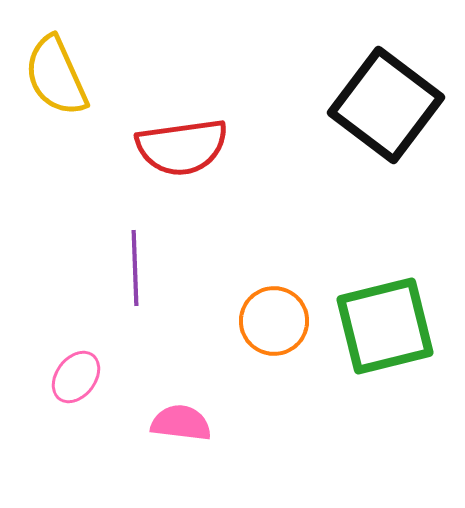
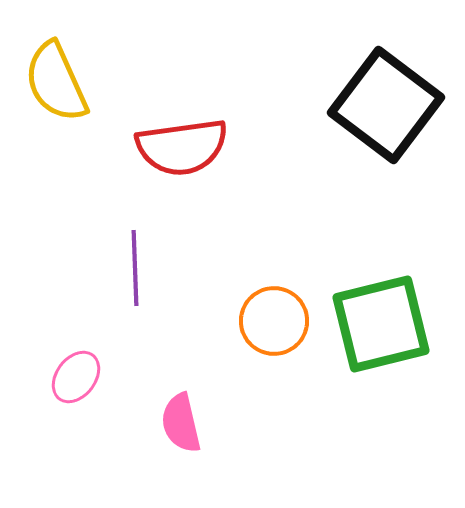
yellow semicircle: moved 6 px down
green square: moved 4 px left, 2 px up
pink semicircle: rotated 110 degrees counterclockwise
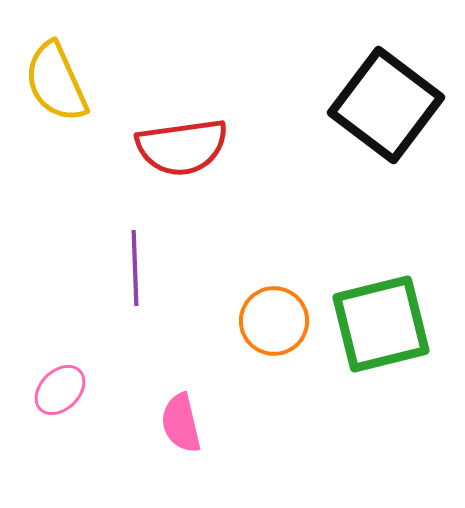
pink ellipse: moved 16 px left, 13 px down; rotated 8 degrees clockwise
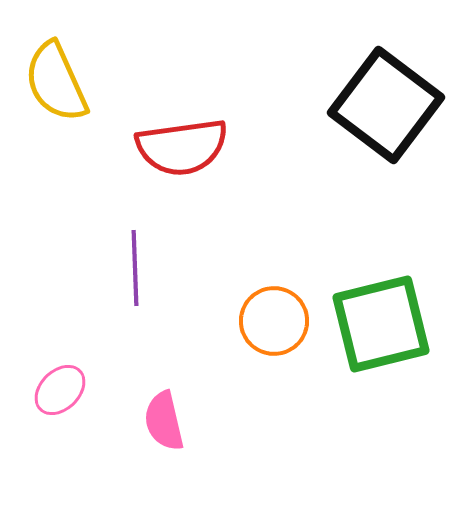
pink semicircle: moved 17 px left, 2 px up
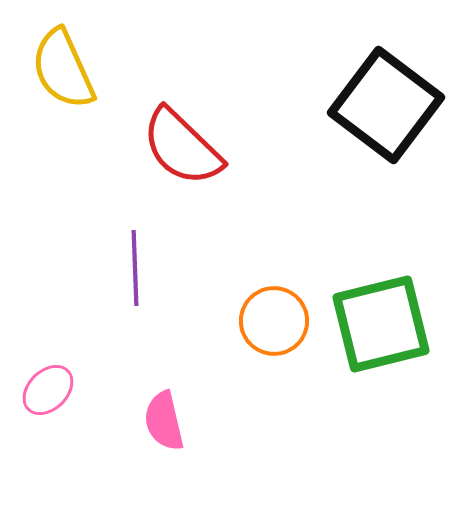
yellow semicircle: moved 7 px right, 13 px up
red semicircle: rotated 52 degrees clockwise
pink ellipse: moved 12 px left
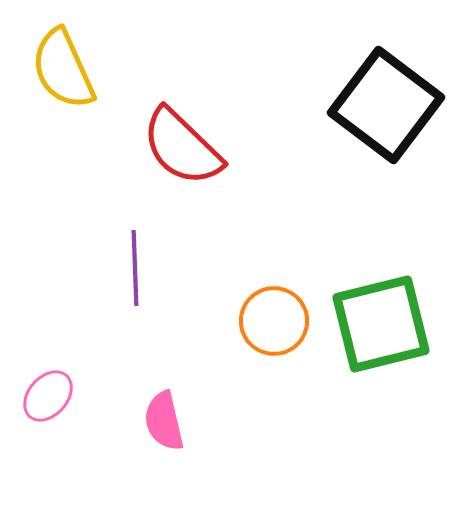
pink ellipse: moved 6 px down; rotated 4 degrees counterclockwise
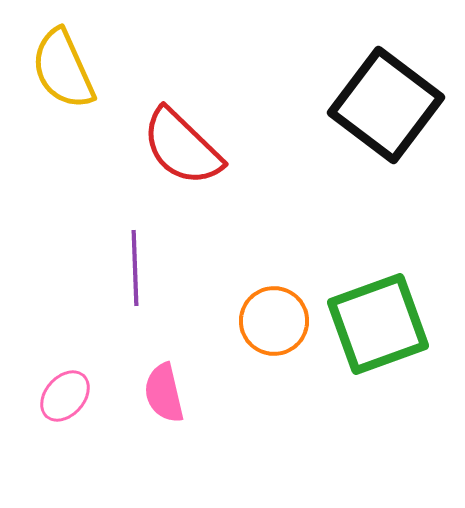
green square: moved 3 px left; rotated 6 degrees counterclockwise
pink ellipse: moved 17 px right
pink semicircle: moved 28 px up
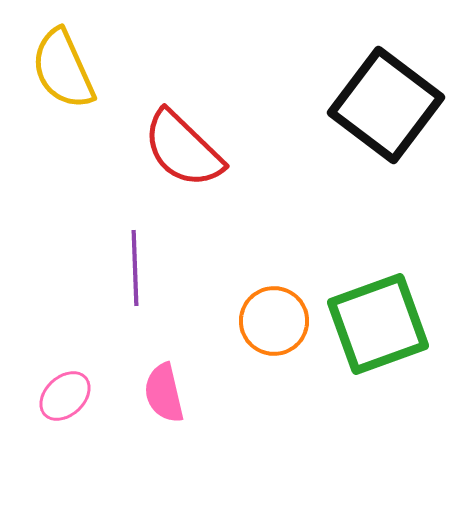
red semicircle: moved 1 px right, 2 px down
pink ellipse: rotated 6 degrees clockwise
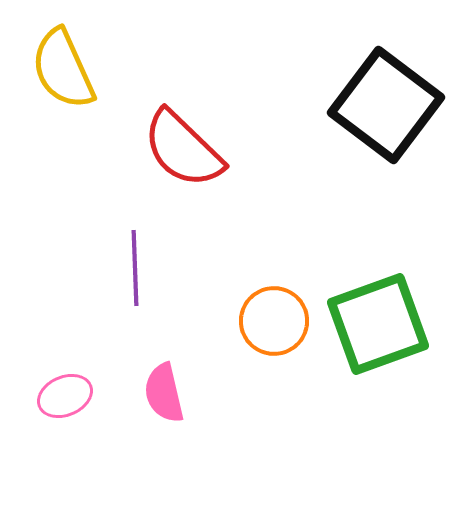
pink ellipse: rotated 20 degrees clockwise
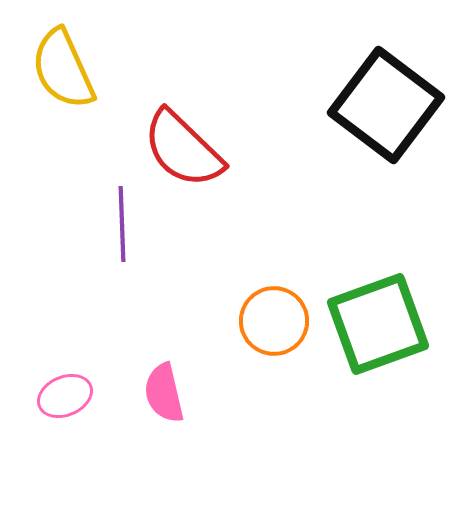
purple line: moved 13 px left, 44 px up
